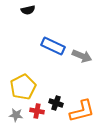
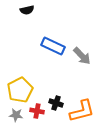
black semicircle: moved 1 px left
gray arrow: rotated 24 degrees clockwise
yellow pentagon: moved 3 px left, 3 px down
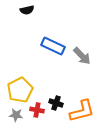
red cross: moved 1 px up
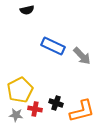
red cross: moved 2 px left, 1 px up
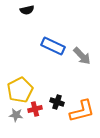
black cross: moved 1 px right, 1 px up
red cross: rotated 24 degrees counterclockwise
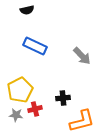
blue rectangle: moved 18 px left
black cross: moved 6 px right, 4 px up; rotated 24 degrees counterclockwise
orange L-shape: moved 10 px down
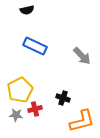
black cross: rotated 24 degrees clockwise
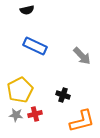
black cross: moved 3 px up
red cross: moved 5 px down
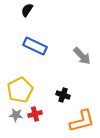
black semicircle: rotated 136 degrees clockwise
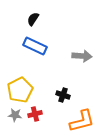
black semicircle: moved 6 px right, 9 px down
gray arrow: rotated 42 degrees counterclockwise
gray star: moved 1 px left
